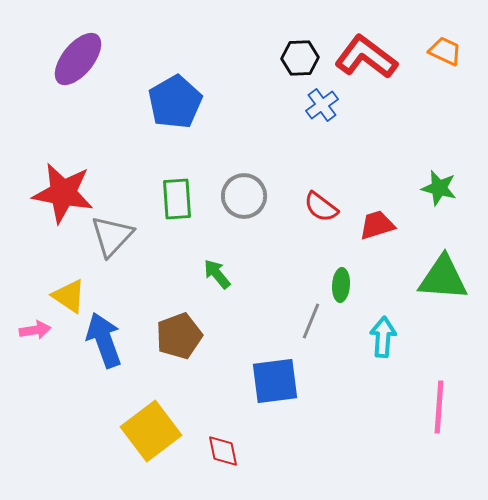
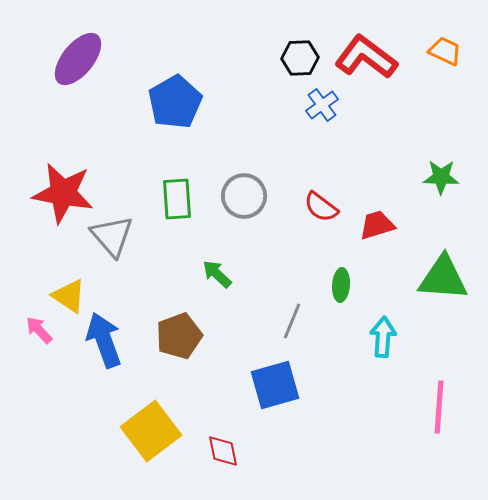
green star: moved 2 px right, 11 px up; rotated 12 degrees counterclockwise
gray triangle: rotated 24 degrees counterclockwise
green arrow: rotated 8 degrees counterclockwise
gray line: moved 19 px left
pink arrow: moved 4 px right; rotated 124 degrees counterclockwise
blue square: moved 4 px down; rotated 9 degrees counterclockwise
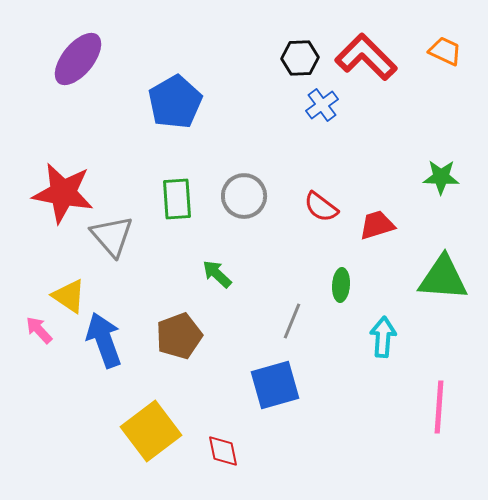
red L-shape: rotated 8 degrees clockwise
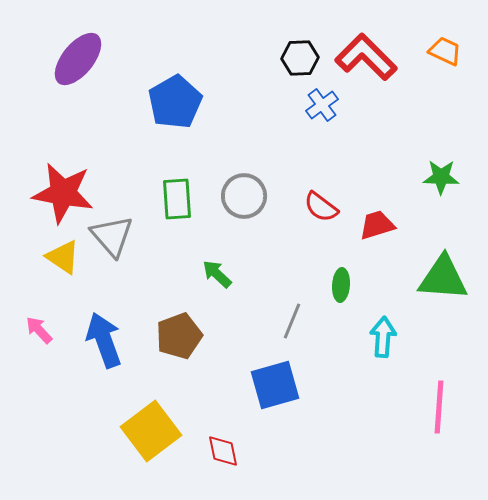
yellow triangle: moved 6 px left, 39 px up
